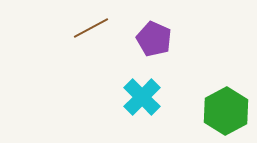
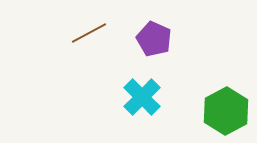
brown line: moved 2 px left, 5 px down
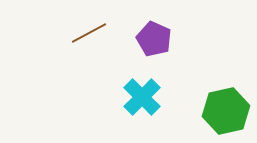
green hexagon: rotated 15 degrees clockwise
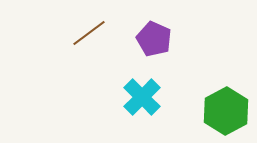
brown line: rotated 9 degrees counterclockwise
green hexagon: rotated 15 degrees counterclockwise
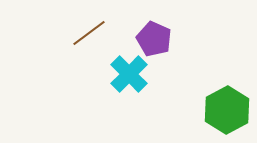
cyan cross: moved 13 px left, 23 px up
green hexagon: moved 1 px right, 1 px up
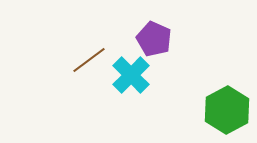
brown line: moved 27 px down
cyan cross: moved 2 px right, 1 px down
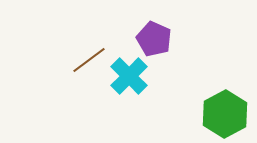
cyan cross: moved 2 px left, 1 px down
green hexagon: moved 2 px left, 4 px down
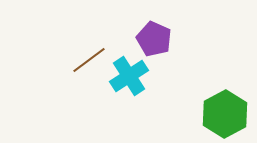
cyan cross: rotated 12 degrees clockwise
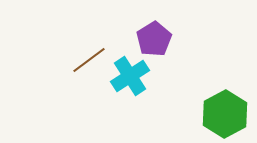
purple pentagon: rotated 16 degrees clockwise
cyan cross: moved 1 px right
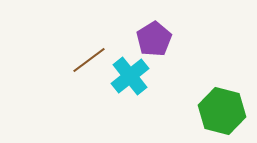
cyan cross: rotated 6 degrees counterclockwise
green hexagon: moved 3 px left, 3 px up; rotated 18 degrees counterclockwise
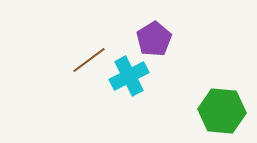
cyan cross: moved 1 px left; rotated 12 degrees clockwise
green hexagon: rotated 9 degrees counterclockwise
